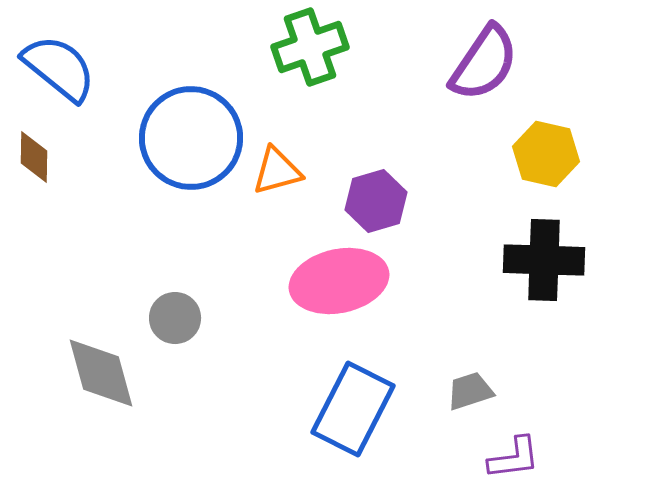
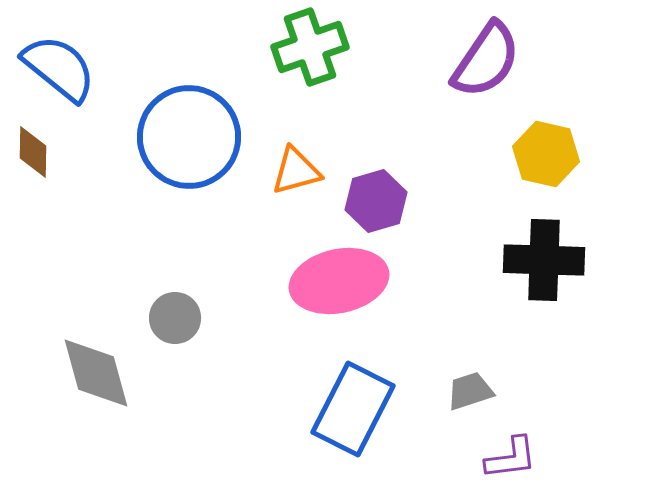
purple semicircle: moved 2 px right, 3 px up
blue circle: moved 2 px left, 1 px up
brown diamond: moved 1 px left, 5 px up
orange triangle: moved 19 px right
gray diamond: moved 5 px left
purple L-shape: moved 3 px left
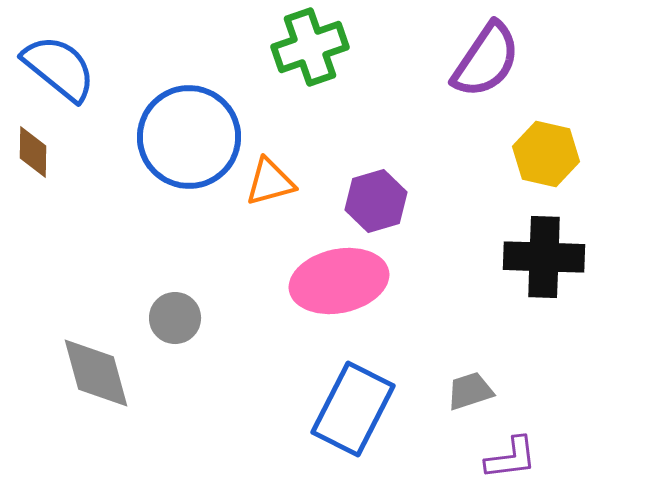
orange triangle: moved 26 px left, 11 px down
black cross: moved 3 px up
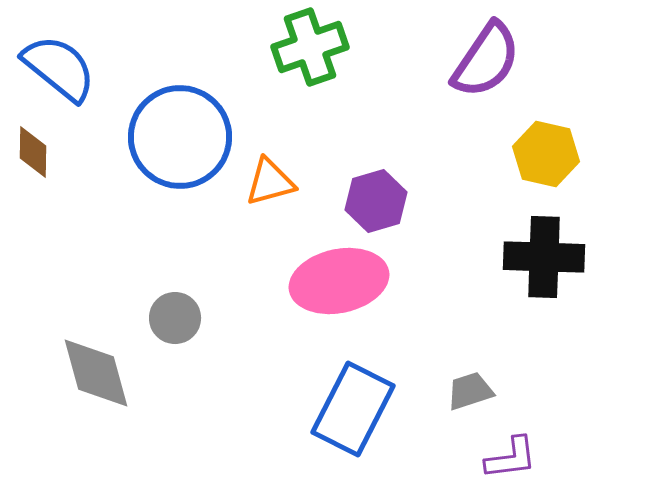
blue circle: moved 9 px left
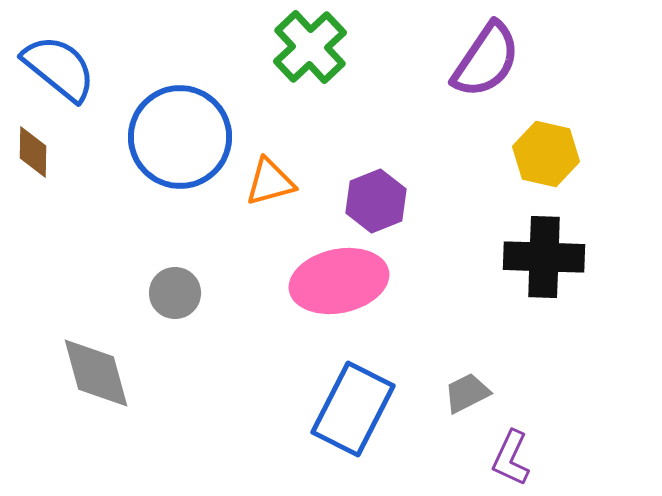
green cross: rotated 24 degrees counterclockwise
purple hexagon: rotated 6 degrees counterclockwise
gray circle: moved 25 px up
gray trapezoid: moved 3 px left, 2 px down; rotated 9 degrees counterclockwise
purple L-shape: rotated 122 degrees clockwise
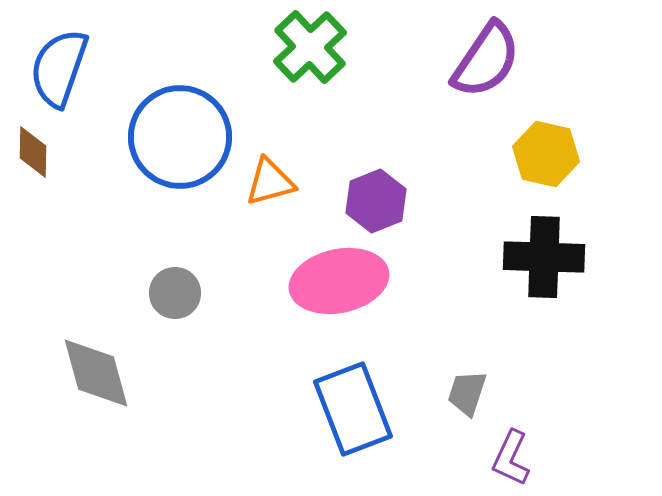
blue semicircle: rotated 110 degrees counterclockwise
gray trapezoid: rotated 45 degrees counterclockwise
blue rectangle: rotated 48 degrees counterclockwise
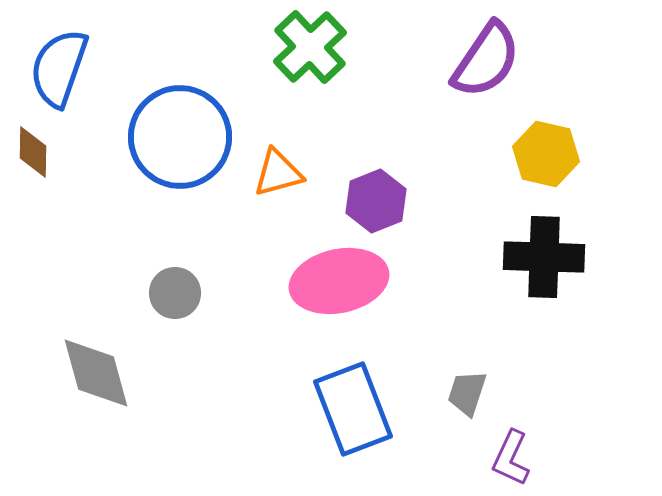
orange triangle: moved 8 px right, 9 px up
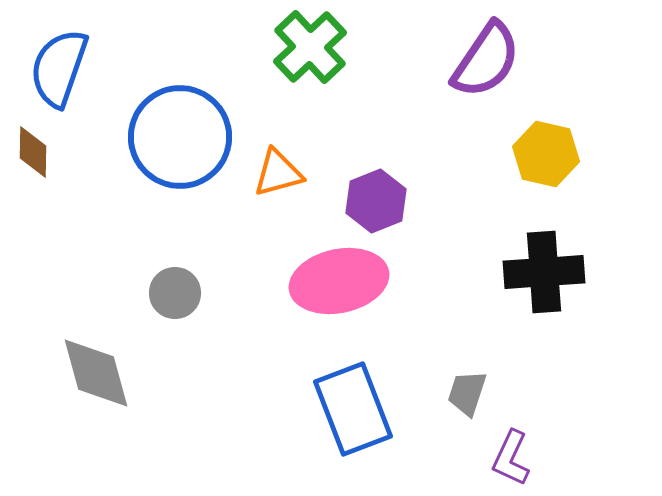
black cross: moved 15 px down; rotated 6 degrees counterclockwise
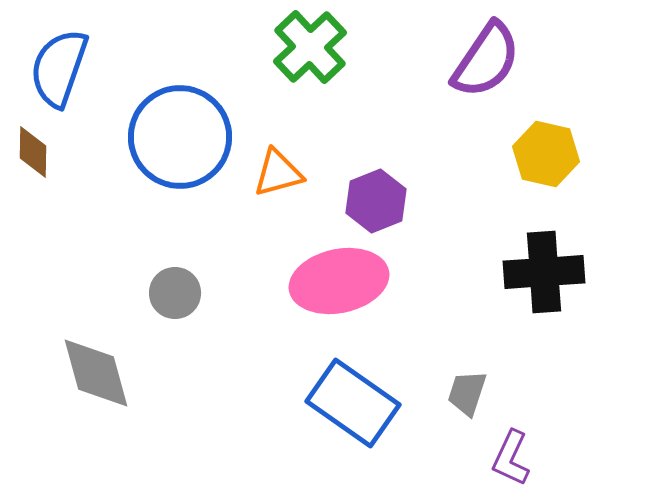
blue rectangle: moved 6 px up; rotated 34 degrees counterclockwise
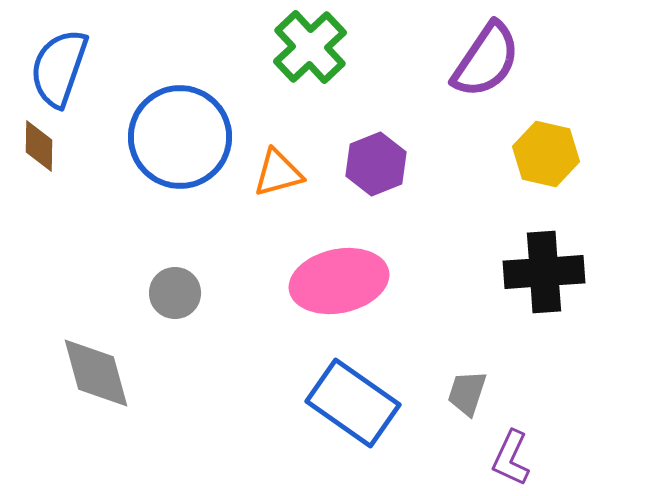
brown diamond: moved 6 px right, 6 px up
purple hexagon: moved 37 px up
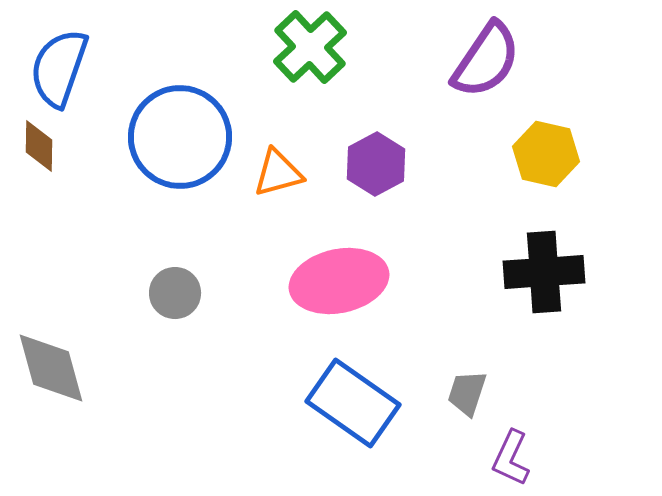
purple hexagon: rotated 6 degrees counterclockwise
gray diamond: moved 45 px left, 5 px up
